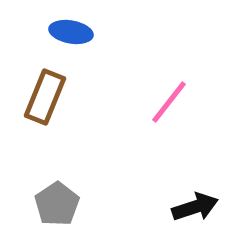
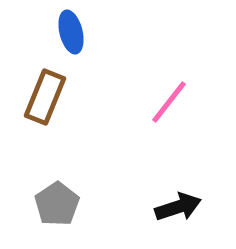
blue ellipse: rotated 66 degrees clockwise
black arrow: moved 17 px left
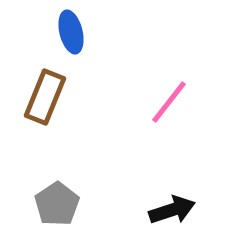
black arrow: moved 6 px left, 3 px down
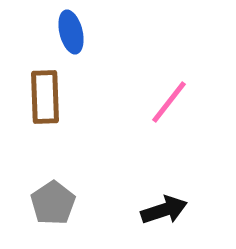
brown rectangle: rotated 24 degrees counterclockwise
gray pentagon: moved 4 px left, 1 px up
black arrow: moved 8 px left
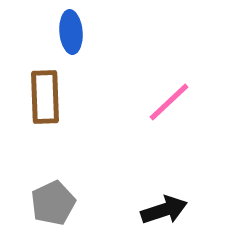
blue ellipse: rotated 9 degrees clockwise
pink line: rotated 9 degrees clockwise
gray pentagon: rotated 9 degrees clockwise
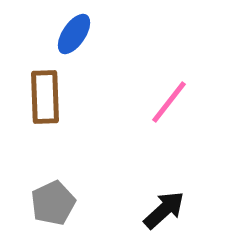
blue ellipse: moved 3 px right, 2 px down; rotated 39 degrees clockwise
pink line: rotated 9 degrees counterclockwise
black arrow: rotated 24 degrees counterclockwise
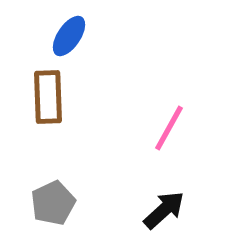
blue ellipse: moved 5 px left, 2 px down
brown rectangle: moved 3 px right
pink line: moved 26 px down; rotated 9 degrees counterclockwise
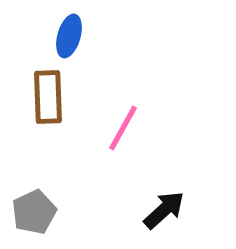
blue ellipse: rotated 18 degrees counterclockwise
pink line: moved 46 px left
gray pentagon: moved 19 px left, 9 px down
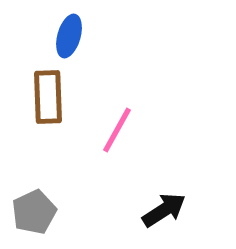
pink line: moved 6 px left, 2 px down
black arrow: rotated 9 degrees clockwise
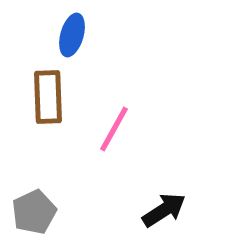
blue ellipse: moved 3 px right, 1 px up
pink line: moved 3 px left, 1 px up
